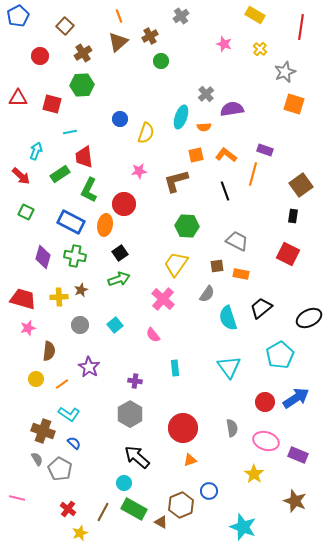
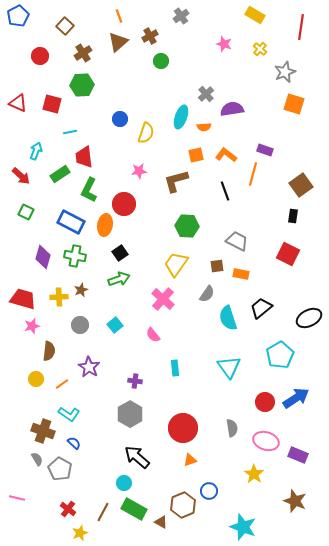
red triangle at (18, 98): moved 5 px down; rotated 24 degrees clockwise
pink star at (28, 328): moved 4 px right, 2 px up
brown hexagon at (181, 505): moved 2 px right
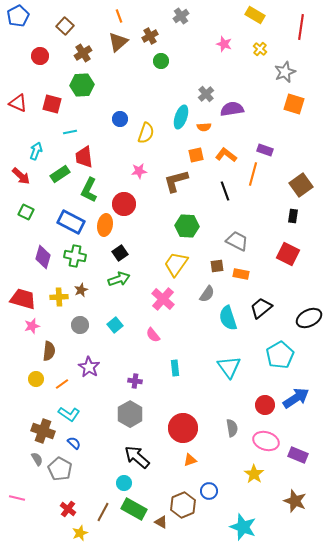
red circle at (265, 402): moved 3 px down
